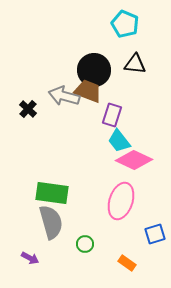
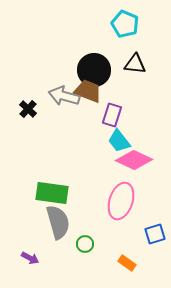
gray semicircle: moved 7 px right
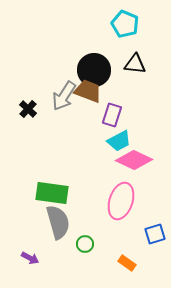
gray arrow: rotated 72 degrees counterclockwise
cyan trapezoid: rotated 80 degrees counterclockwise
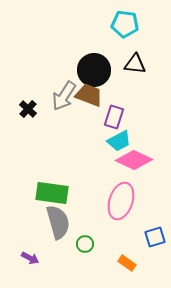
cyan pentagon: rotated 16 degrees counterclockwise
brown trapezoid: moved 1 px right, 4 px down
purple rectangle: moved 2 px right, 2 px down
blue square: moved 3 px down
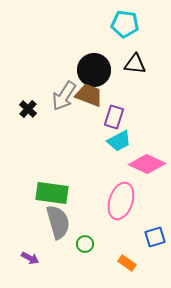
pink diamond: moved 13 px right, 4 px down
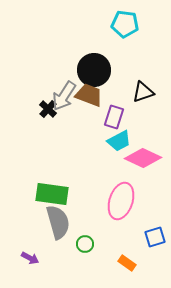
black triangle: moved 8 px right, 28 px down; rotated 25 degrees counterclockwise
black cross: moved 20 px right
pink diamond: moved 4 px left, 6 px up
green rectangle: moved 1 px down
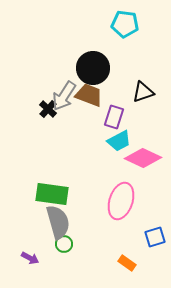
black circle: moved 1 px left, 2 px up
green circle: moved 21 px left
